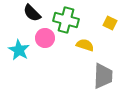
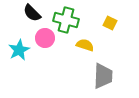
cyan star: rotated 15 degrees clockwise
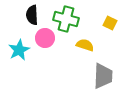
black semicircle: moved 2 px down; rotated 42 degrees clockwise
green cross: moved 1 px up
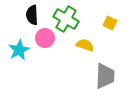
green cross: rotated 15 degrees clockwise
gray trapezoid: moved 2 px right
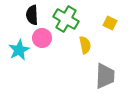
pink circle: moved 3 px left
yellow semicircle: rotated 60 degrees clockwise
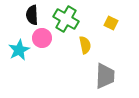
yellow square: moved 1 px right
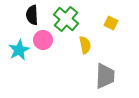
green cross: rotated 10 degrees clockwise
pink circle: moved 1 px right, 2 px down
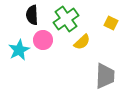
green cross: rotated 15 degrees clockwise
yellow semicircle: moved 3 px left, 3 px up; rotated 60 degrees clockwise
